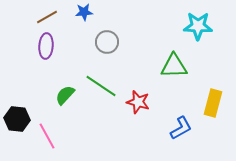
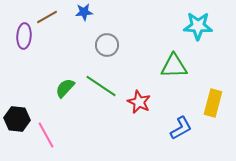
gray circle: moved 3 px down
purple ellipse: moved 22 px left, 10 px up
green semicircle: moved 7 px up
red star: moved 1 px right; rotated 10 degrees clockwise
pink line: moved 1 px left, 1 px up
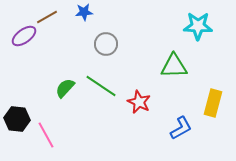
purple ellipse: rotated 50 degrees clockwise
gray circle: moved 1 px left, 1 px up
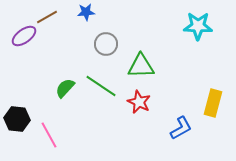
blue star: moved 2 px right
green triangle: moved 33 px left
pink line: moved 3 px right
